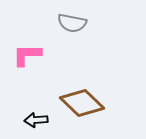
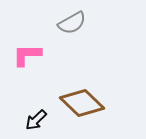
gray semicircle: rotated 40 degrees counterclockwise
black arrow: rotated 40 degrees counterclockwise
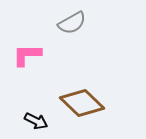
black arrow: moved 1 px down; rotated 110 degrees counterclockwise
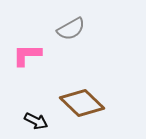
gray semicircle: moved 1 px left, 6 px down
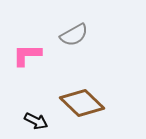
gray semicircle: moved 3 px right, 6 px down
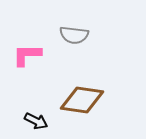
gray semicircle: rotated 36 degrees clockwise
brown diamond: moved 3 px up; rotated 36 degrees counterclockwise
